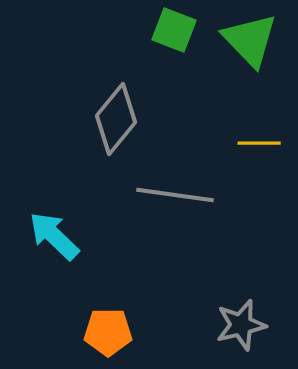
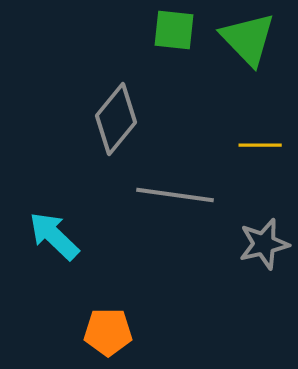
green square: rotated 15 degrees counterclockwise
green triangle: moved 2 px left, 1 px up
yellow line: moved 1 px right, 2 px down
gray star: moved 23 px right, 81 px up
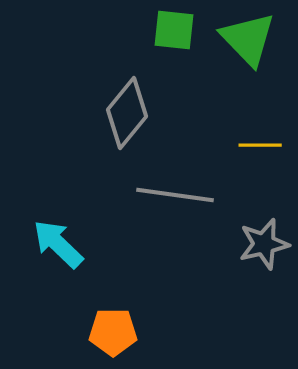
gray diamond: moved 11 px right, 6 px up
cyan arrow: moved 4 px right, 8 px down
orange pentagon: moved 5 px right
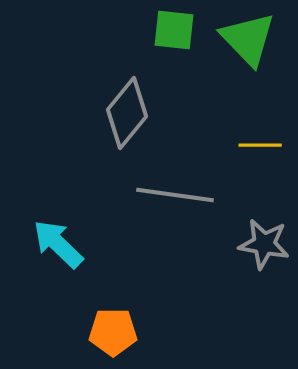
gray star: rotated 24 degrees clockwise
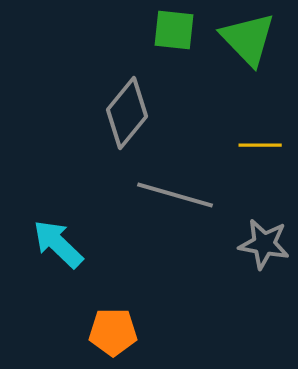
gray line: rotated 8 degrees clockwise
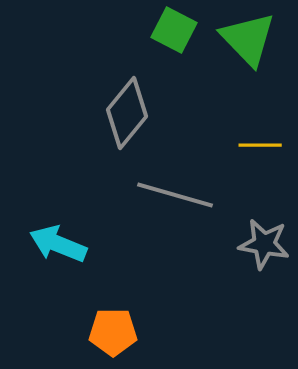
green square: rotated 21 degrees clockwise
cyan arrow: rotated 22 degrees counterclockwise
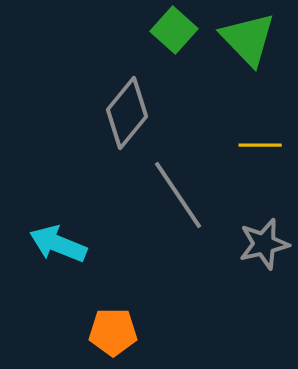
green square: rotated 15 degrees clockwise
gray line: moved 3 px right; rotated 40 degrees clockwise
gray star: rotated 24 degrees counterclockwise
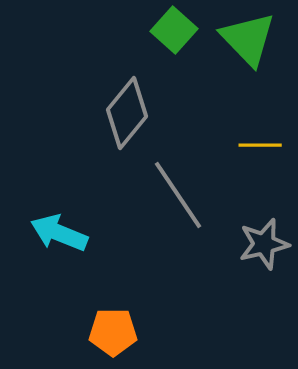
cyan arrow: moved 1 px right, 11 px up
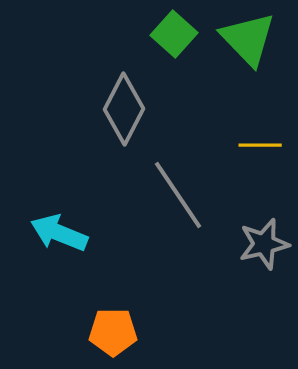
green square: moved 4 px down
gray diamond: moved 3 px left, 4 px up; rotated 12 degrees counterclockwise
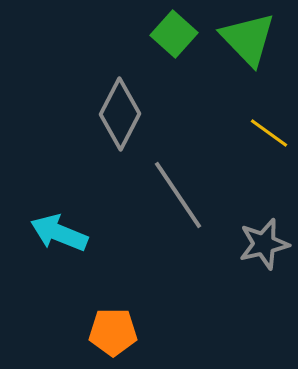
gray diamond: moved 4 px left, 5 px down
yellow line: moved 9 px right, 12 px up; rotated 36 degrees clockwise
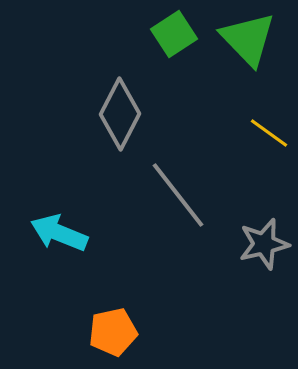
green square: rotated 15 degrees clockwise
gray line: rotated 4 degrees counterclockwise
orange pentagon: rotated 12 degrees counterclockwise
